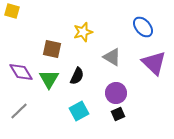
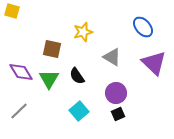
black semicircle: rotated 120 degrees clockwise
cyan square: rotated 12 degrees counterclockwise
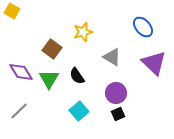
yellow square: rotated 14 degrees clockwise
brown square: rotated 24 degrees clockwise
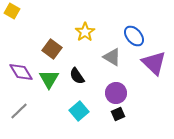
blue ellipse: moved 9 px left, 9 px down
yellow star: moved 2 px right; rotated 18 degrees counterclockwise
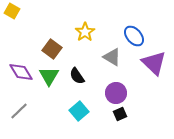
green triangle: moved 3 px up
black square: moved 2 px right
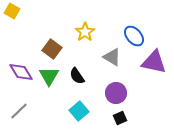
purple triangle: moved 1 px up; rotated 32 degrees counterclockwise
black square: moved 4 px down
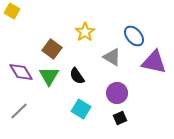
purple circle: moved 1 px right
cyan square: moved 2 px right, 2 px up; rotated 18 degrees counterclockwise
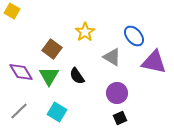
cyan square: moved 24 px left, 3 px down
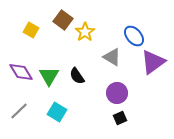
yellow square: moved 19 px right, 19 px down
brown square: moved 11 px right, 29 px up
purple triangle: moved 1 px left; rotated 48 degrees counterclockwise
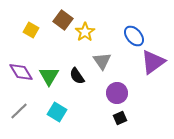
gray triangle: moved 10 px left, 4 px down; rotated 24 degrees clockwise
